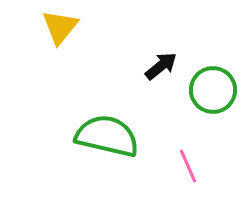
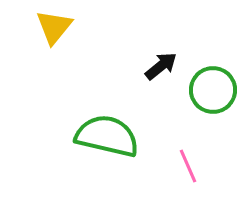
yellow triangle: moved 6 px left
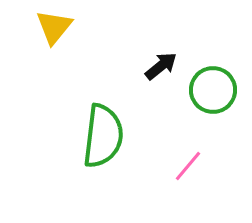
green semicircle: moved 4 px left; rotated 84 degrees clockwise
pink line: rotated 64 degrees clockwise
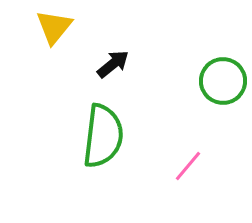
black arrow: moved 48 px left, 2 px up
green circle: moved 10 px right, 9 px up
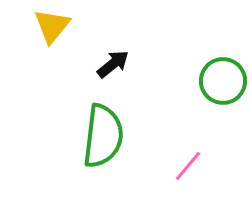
yellow triangle: moved 2 px left, 1 px up
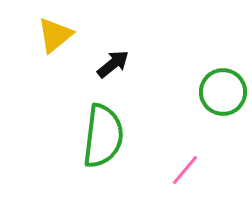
yellow triangle: moved 3 px right, 9 px down; rotated 12 degrees clockwise
green circle: moved 11 px down
pink line: moved 3 px left, 4 px down
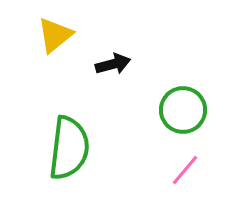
black arrow: rotated 24 degrees clockwise
green circle: moved 40 px left, 18 px down
green semicircle: moved 34 px left, 12 px down
